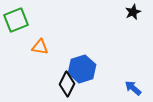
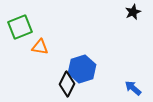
green square: moved 4 px right, 7 px down
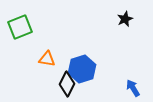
black star: moved 8 px left, 7 px down
orange triangle: moved 7 px right, 12 px down
blue arrow: rotated 18 degrees clockwise
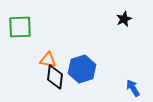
black star: moved 1 px left
green square: rotated 20 degrees clockwise
orange triangle: moved 1 px right, 1 px down
black diamond: moved 12 px left, 7 px up; rotated 20 degrees counterclockwise
